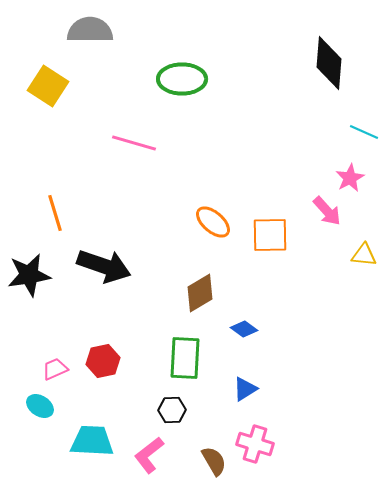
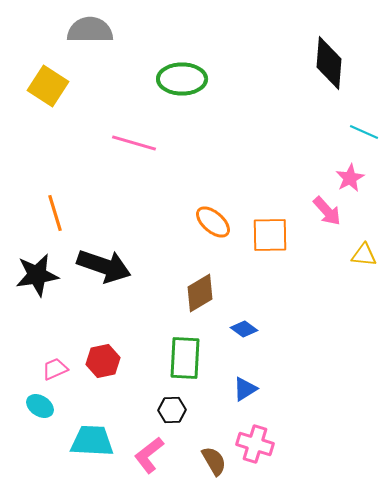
black star: moved 8 px right
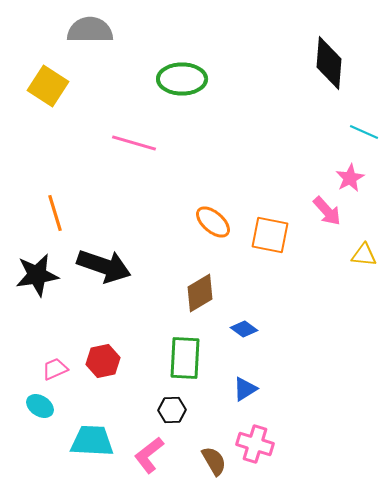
orange square: rotated 12 degrees clockwise
